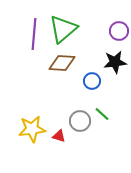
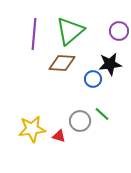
green triangle: moved 7 px right, 2 px down
black star: moved 5 px left, 2 px down
blue circle: moved 1 px right, 2 px up
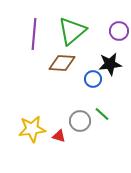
green triangle: moved 2 px right
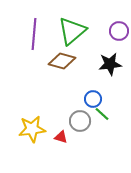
brown diamond: moved 2 px up; rotated 12 degrees clockwise
blue circle: moved 20 px down
red triangle: moved 2 px right, 1 px down
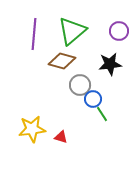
green line: rotated 14 degrees clockwise
gray circle: moved 36 px up
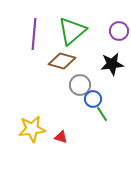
black star: moved 2 px right
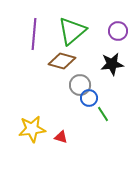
purple circle: moved 1 px left
blue circle: moved 4 px left, 1 px up
green line: moved 1 px right
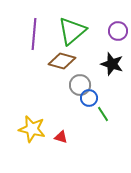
black star: rotated 25 degrees clockwise
yellow star: rotated 20 degrees clockwise
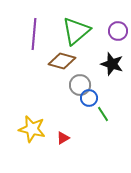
green triangle: moved 4 px right
red triangle: moved 2 px right, 1 px down; rotated 48 degrees counterclockwise
